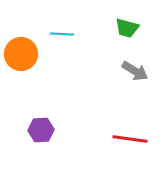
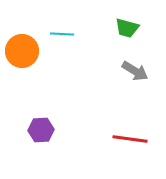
orange circle: moved 1 px right, 3 px up
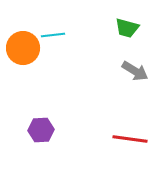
cyan line: moved 9 px left, 1 px down; rotated 10 degrees counterclockwise
orange circle: moved 1 px right, 3 px up
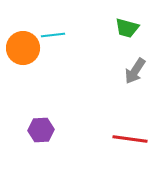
gray arrow: rotated 92 degrees clockwise
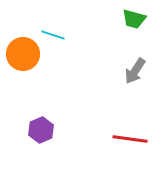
green trapezoid: moved 7 px right, 9 px up
cyan line: rotated 25 degrees clockwise
orange circle: moved 6 px down
purple hexagon: rotated 20 degrees counterclockwise
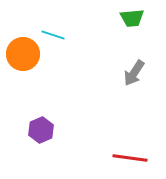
green trapezoid: moved 2 px left, 1 px up; rotated 20 degrees counterclockwise
gray arrow: moved 1 px left, 2 px down
red line: moved 19 px down
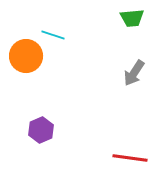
orange circle: moved 3 px right, 2 px down
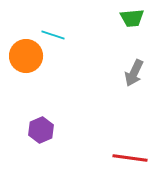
gray arrow: rotated 8 degrees counterclockwise
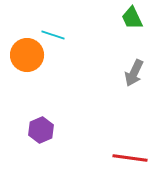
green trapezoid: rotated 70 degrees clockwise
orange circle: moved 1 px right, 1 px up
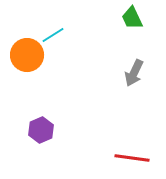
cyan line: rotated 50 degrees counterclockwise
red line: moved 2 px right
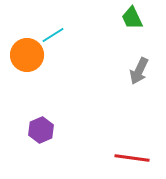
gray arrow: moved 5 px right, 2 px up
